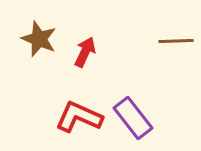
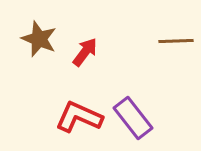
red arrow: rotated 12 degrees clockwise
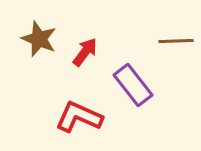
purple rectangle: moved 33 px up
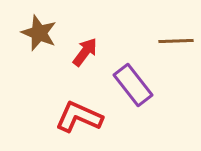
brown star: moved 6 px up
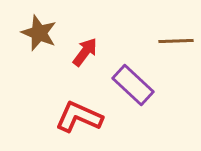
purple rectangle: rotated 9 degrees counterclockwise
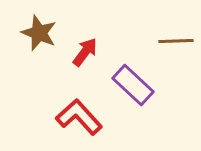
red L-shape: rotated 24 degrees clockwise
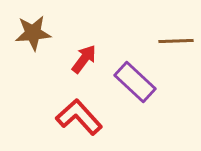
brown star: moved 6 px left; rotated 27 degrees counterclockwise
red arrow: moved 1 px left, 7 px down
purple rectangle: moved 2 px right, 3 px up
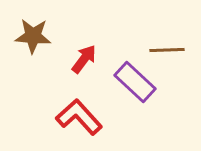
brown star: moved 3 px down; rotated 9 degrees clockwise
brown line: moved 9 px left, 9 px down
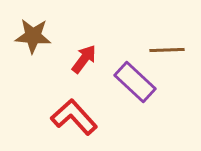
red L-shape: moved 5 px left
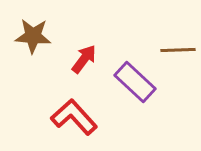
brown line: moved 11 px right
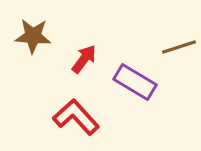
brown line: moved 1 px right, 3 px up; rotated 16 degrees counterclockwise
purple rectangle: rotated 12 degrees counterclockwise
red L-shape: moved 2 px right
